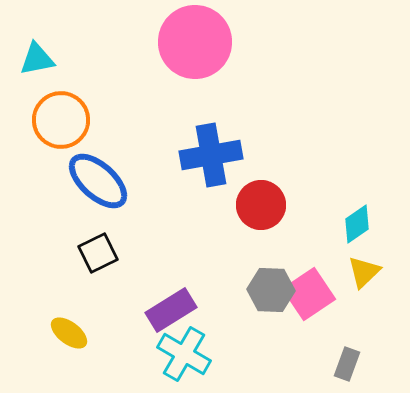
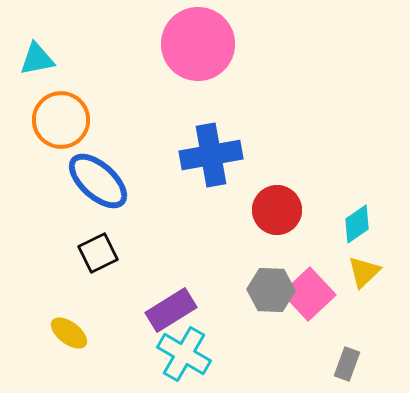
pink circle: moved 3 px right, 2 px down
red circle: moved 16 px right, 5 px down
pink square: rotated 9 degrees counterclockwise
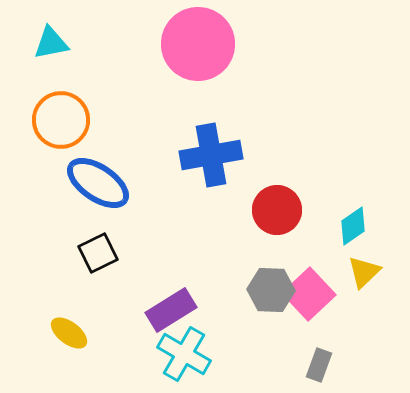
cyan triangle: moved 14 px right, 16 px up
blue ellipse: moved 2 px down; rotated 8 degrees counterclockwise
cyan diamond: moved 4 px left, 2 px down
gray rectangle: moved 28 px left, 1 px down
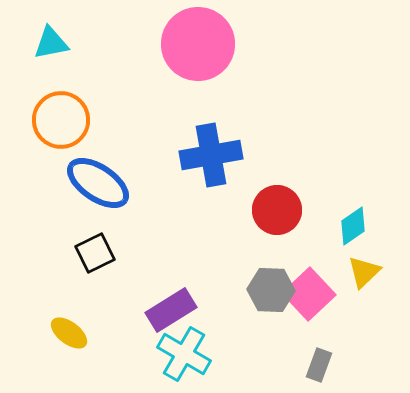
black square: moved 3 px left
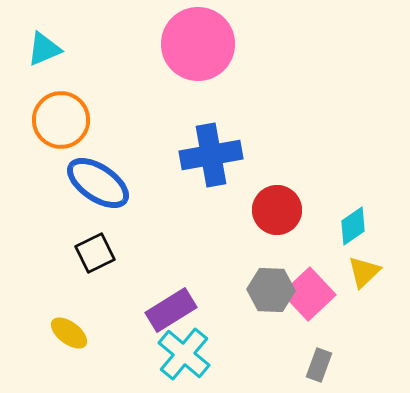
cyan triangle: moved 7 px left, 6 px down; rotated 12 degrees counterclockwise
cyan cross: rotated 10 degrees clockwise
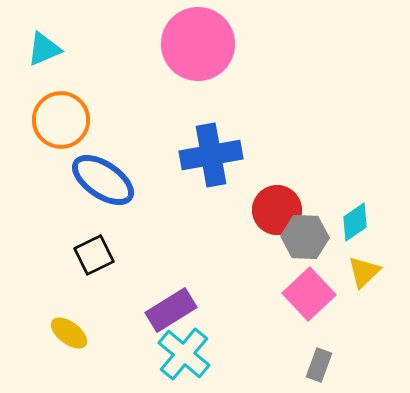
blue ellipse: moved 5 px right, 3 px up
cyan diamond: moved 2 px right, 4 px up
black square: moved 1 px left, 2 px down
gray hexagon: moved 34 px right, 53 px up
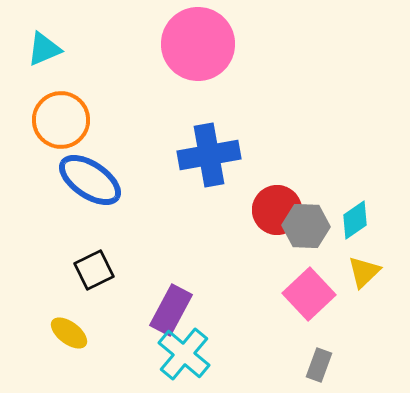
blue cross: moved 2 px left
blue ellipse: moved 13 px left
cyan diamond: moved 2 px up
gray hexagon: moved 1 px right, 11 px up
black square: moved 15 px down
purple rectangle: rotated 30 degrees counterclockwise
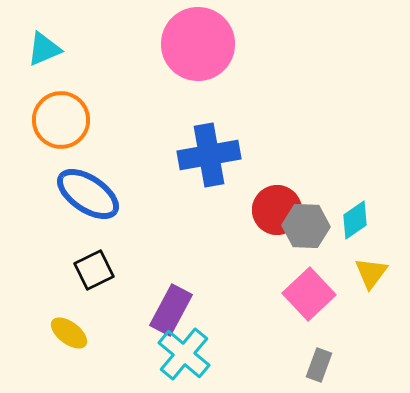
blue ellipse: moved 2 px left, 14 px down
yellow triangle: moved 7 px right, 1 px down; rotated 9 degrees counterclockwise
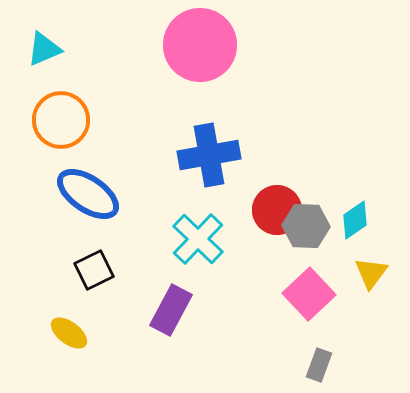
pink circle: moved 2 px right, 1 px down
cyan cross: moved 14 px right, 115 px up; rotated 4 degrees clockwise
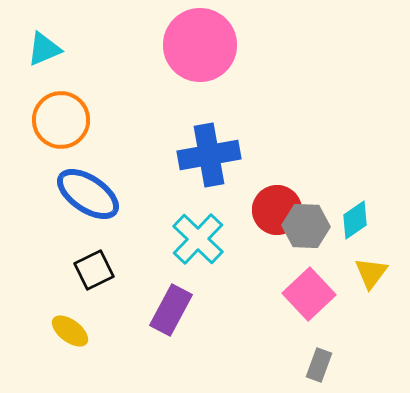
yellow ellipse: moved 1 px right, 2 px up
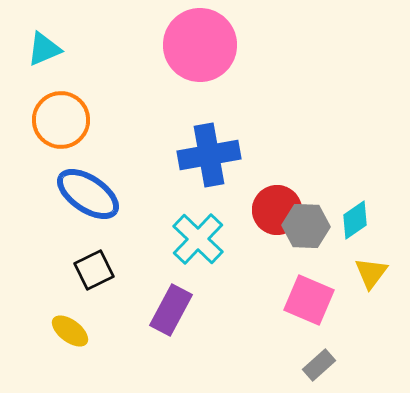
pink square: moved 6 px down; rotated 24 degrees counterclockwise
gray rectangle: rotated 28 degrees clockwise
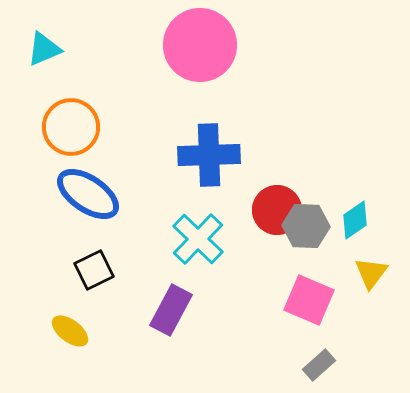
orange circle: moved 10 px right, 7 px down
blue cross: rotated 8 degrees clockwise
